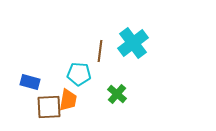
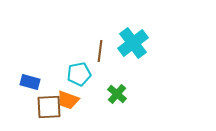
cyan pentagon: rotated 15 degrees counterclockwise
orange trapezoid: rotated 100 degrees clockwise
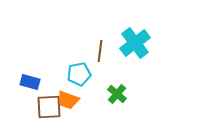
cyan cross: moved 2 px right
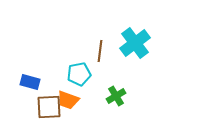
green cross: moved 1 px left, 2 px down; rotated 18 degrees clockwise
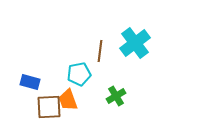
orange trapezoid: rotated 50 degrees clockwise
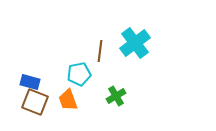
brown square: moved 14 px left, 5 px up; rotated 24 degrees clockwise
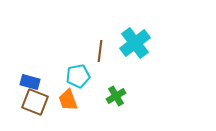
cyan pentagon: moved 1 px left, 2 px down
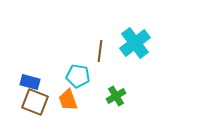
cyan pentagon: rotated 20 degrees clockwise
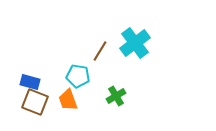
brown line: rotated 25 degrees clockwise
